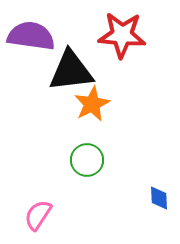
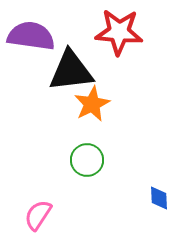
red star: moved 3 px left, 3 px up
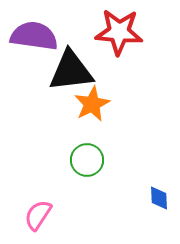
purple semicircle: moved 3 px right
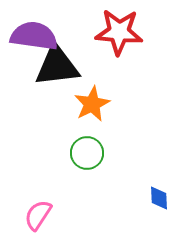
black triangle: moved 14 px left, 5 px up
green circle: moved 7 px up
